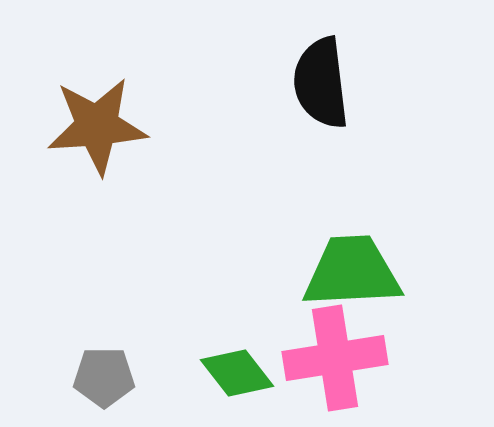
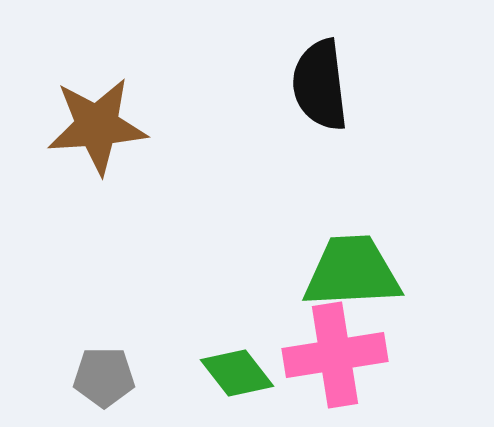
black semicircle: moved 1 px left, 2 px down
pink cross: moved 3 px up
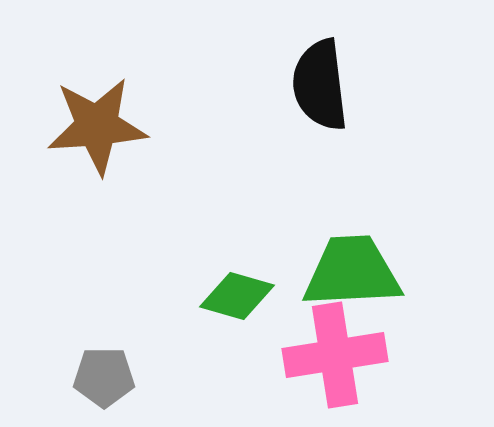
green diamond: moved 77 px up; rotated 36 degrees counterclockwise
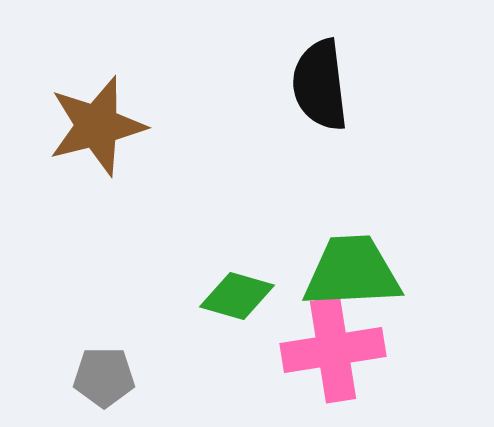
brown star: rotated 10 degrees counterclockwise
pink cross: moved 2 px left, 5 px up
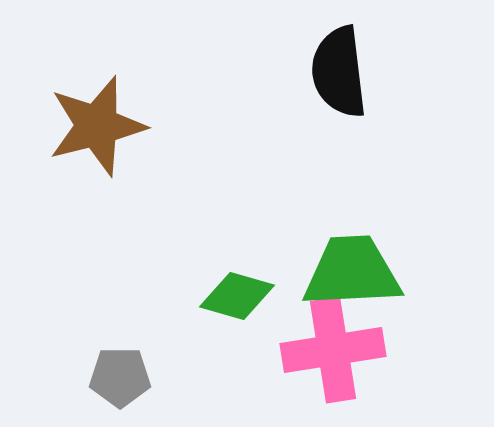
black semicircle: moved 19 px right, 13 px up
gray pentagon: moved 16 px right
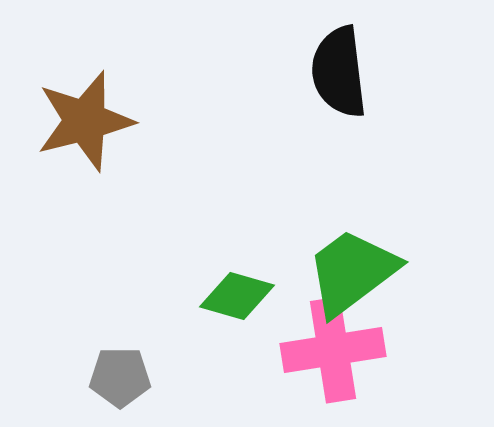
brown star: moved 12 px left, 5 px up
green trapezoid: rotated 34 degrees counterclockwise
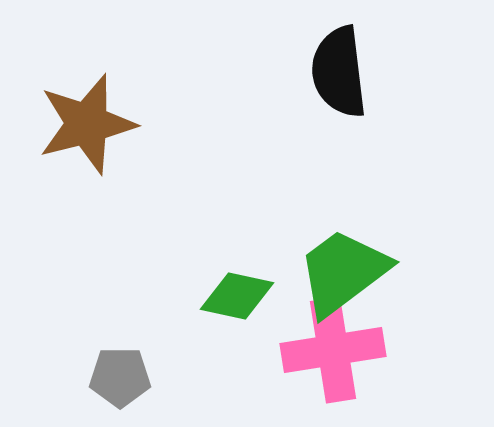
brown star: moved 2 px right, 3 px down
green trapezoid: moved 9 px left
green diamond: rotated 4 degrees counterclockwise
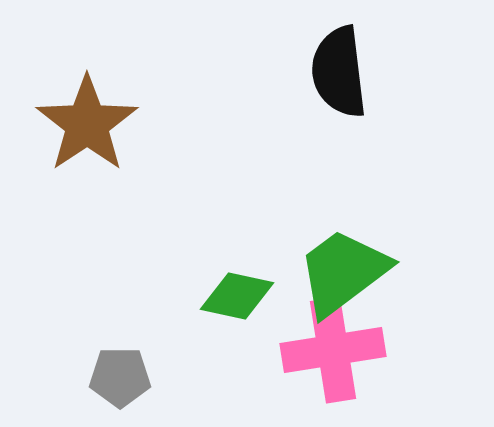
brown star: rotated 20 degrees counterclockwise
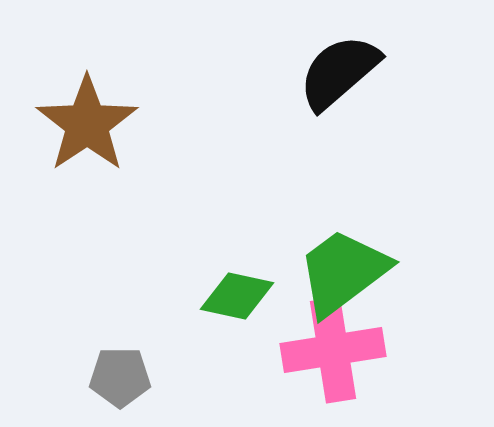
black semicircle: rotated 56 degrees clockwise
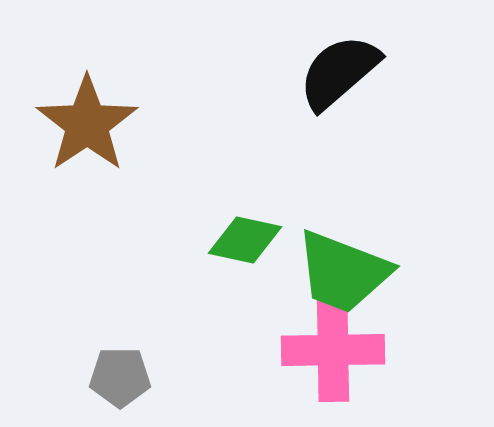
green trapezoid: rotated 122 degrees counterclockwise
green diamond: moved 8 px right, 56 px up
pink cross: rotated 8 degrees clockwise
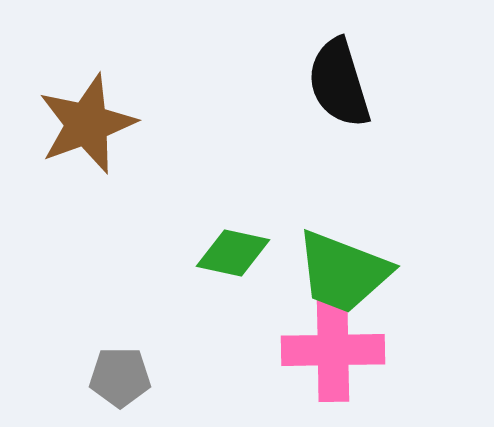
black semicircle: moved 11 px down; rotated 66 degrees counterclockwise
brown star: rotated 14 degrees clockwise
green diamond: moved 12 px left, 13 px down
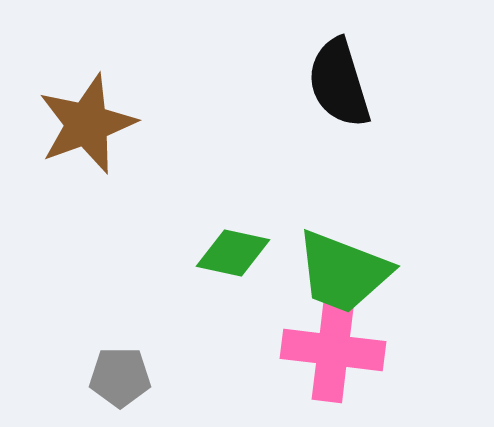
pink cross: rotated 8 degrees clockwise
